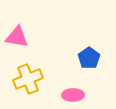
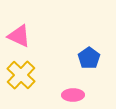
pink triangle: moved 2 px right, 1 px up; rotated 15 degrees clockwise
yellow cross: moved 7 px left, 4 px up; rotated 24 degrees counterclockwise
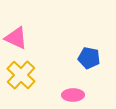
pink triangle: moved 3 px left, 2 px down
blue pentagon: rotated 25 degrees counterclockwise
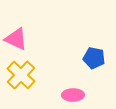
pink triangle: moved 1 px down
blue pentagon: moved 5 px right
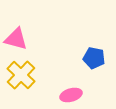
pink triangle: rotated 10 degrees counterclockwise
pink ellipse: moved 2 px left; rotated 15 degrees counterclockwise
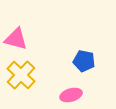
blue pentagon: moved 10 px left, 3 px down
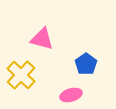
pink triangle: moved 26 px right
blue pentagon: moved 2 px right, 3 px down; rotated 25 degrees clockwise
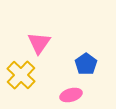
pink triangle: moved 3 px left, 4 px down; rotated 50 degrees clockwise
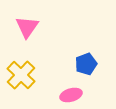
pink triangle: moved 12 px left, 16 px up
blue pentagon: rotated 15 degrees clockwise
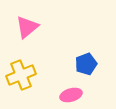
pink triangle: rotated 15 degrees clockwise
yellow cross: rotated 24 degrees clockwise
